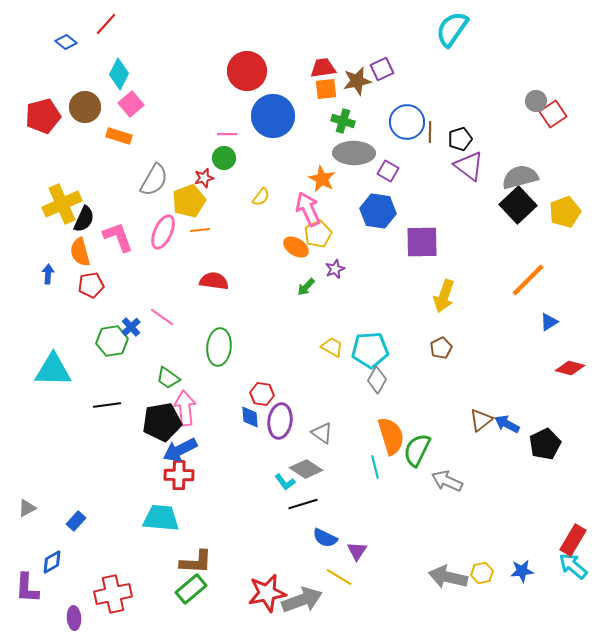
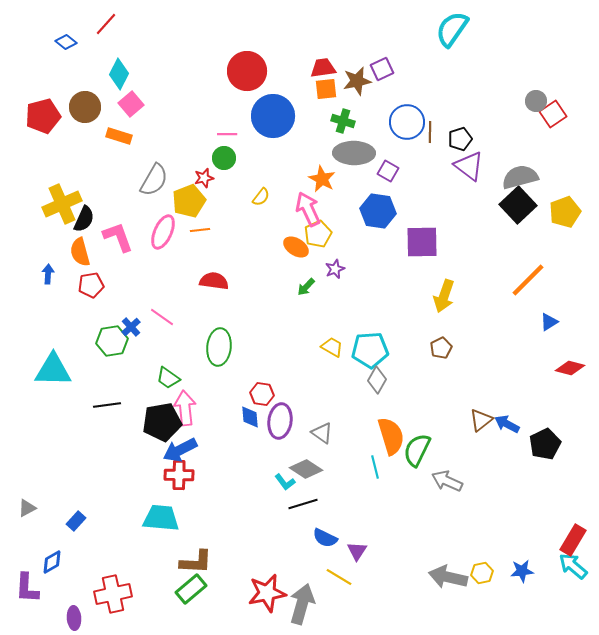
gray arrow at (302, 600): moved 4 px down; rotated 54 degrees counterclockwise
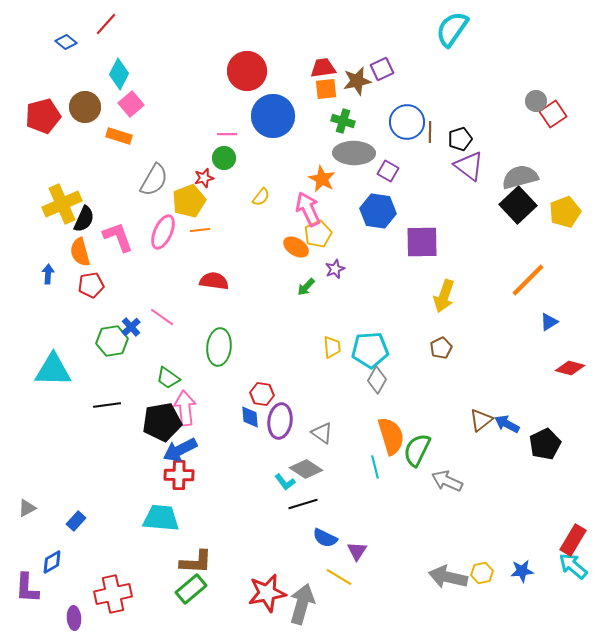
yellow trapezoid at (332, 347): rotated 55 degrees clockwise
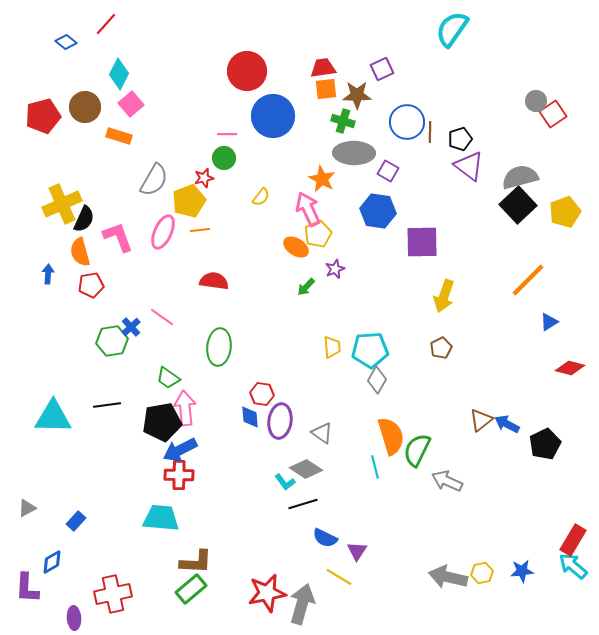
brown star at (357, 81): moved 14 px down; rotated 12 degrees clockwise
cyan triangle at (53, 370): moved 47 px down
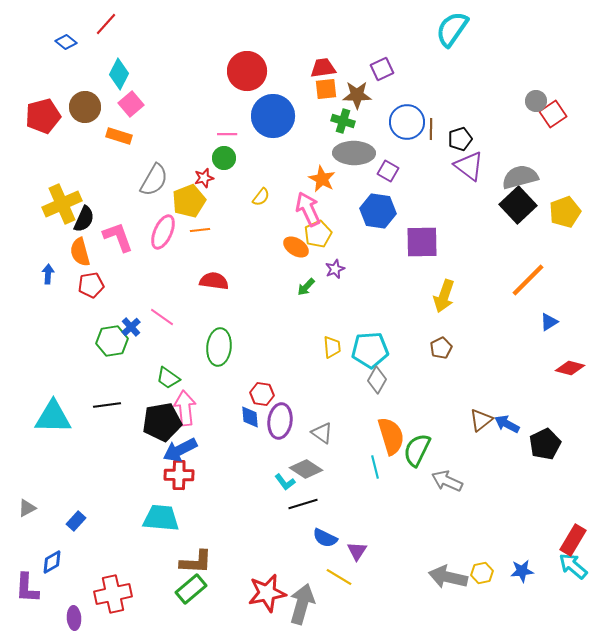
brown line at (430, 132): moved 1 px right, 3 px up
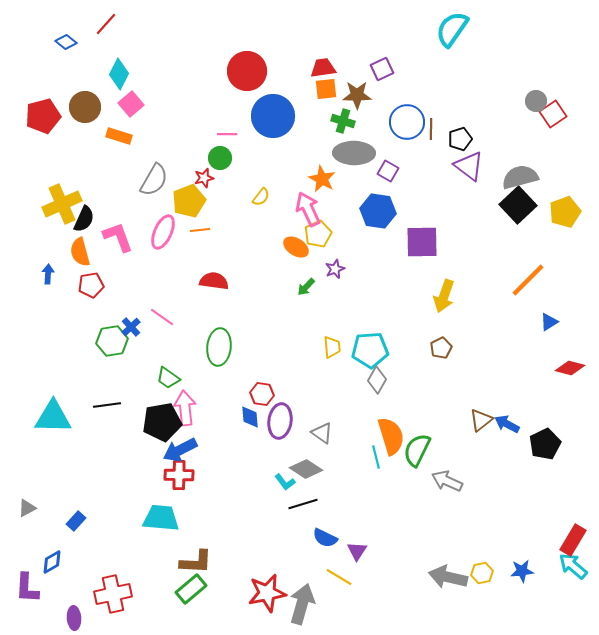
green circle at (224, 158): moved 4 px left
cyan line at (375, 467): moved 1 px right, 10 px up
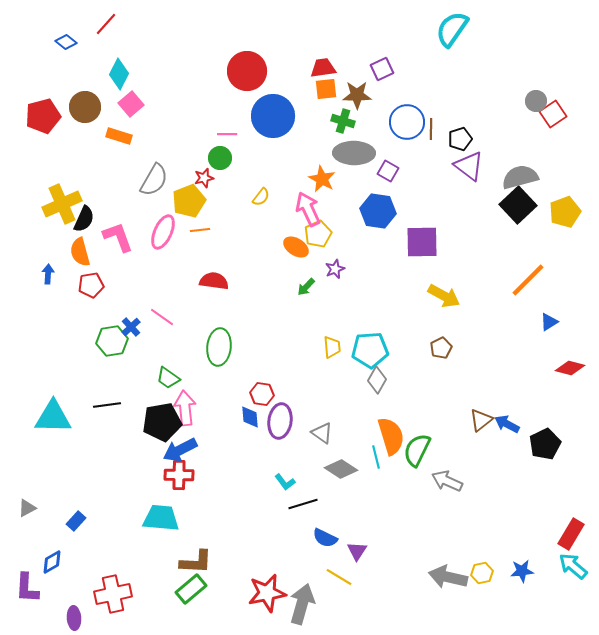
yellow arrow at (444, 296): rotated 80 degrees counterclockwise
gray diamond at (306, 469): moved 35 px right
red rectangle at (573, 540): moved 2 px left, 6 px up
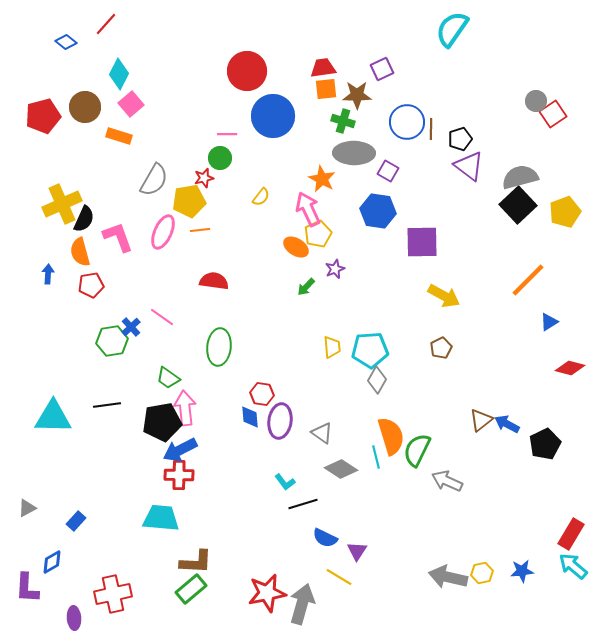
yellow pentagon at (189, 201): rotated 12 degrees clockwise
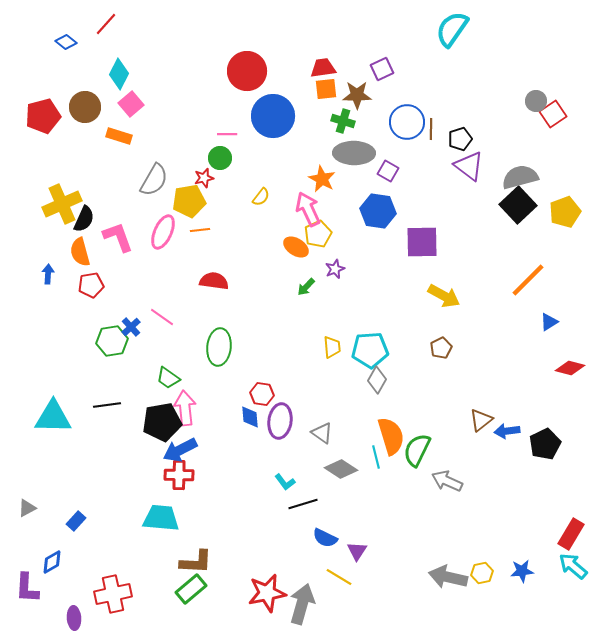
blue arrow at (507, 424): moved 7 px down; rotated 35 degrees counterclockwise
